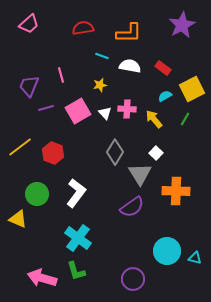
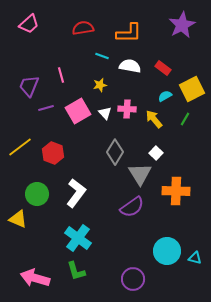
pink arrow: moved 7 px left
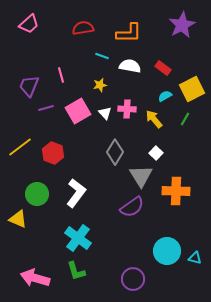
gray triangle: moved 1 px right, 2 px down
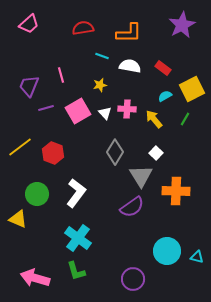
cyan triangle: moved 2 px right, 1 px up
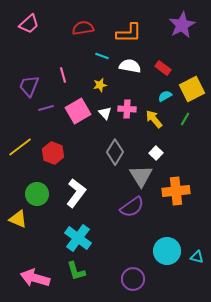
pink line: moved 2 px right
orange cross: rotated 8 degrees counterclockwise
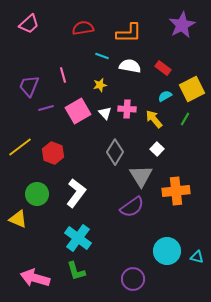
white square: moved 1 px right, 4 px up
